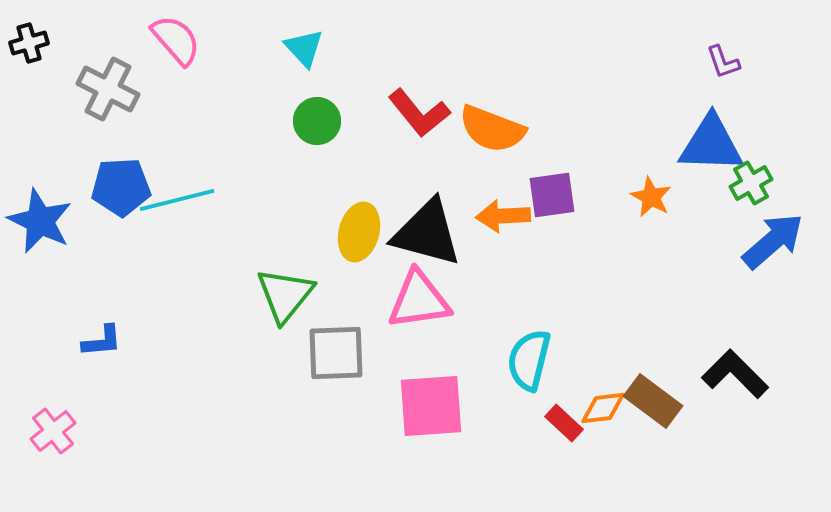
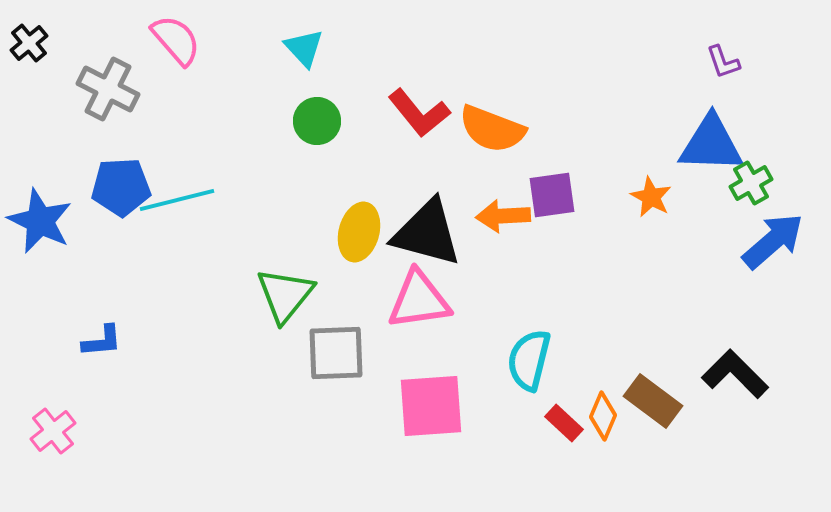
black cross: rotated 24 degrees counterclockwise
orange diamond: moved 8 px down; rotated 60 degrees counterclockwise
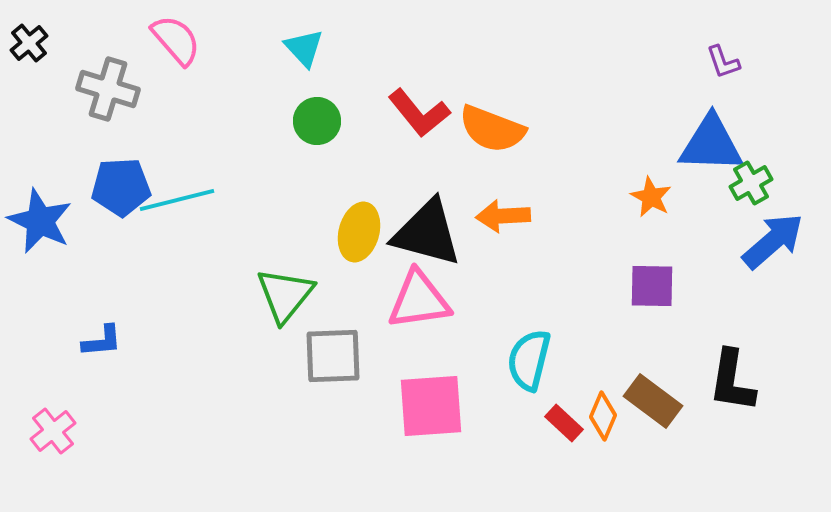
gray cross: rotated 10 degrees counterclockwise
purple square: moved 100 px right, 91 px down; rotated 9 degrees clockwise
gray square: moved 3 px left, 3 px down
black L-shape: moved 3 px left, 7 px down; rotated 126 degrees counterclockwise
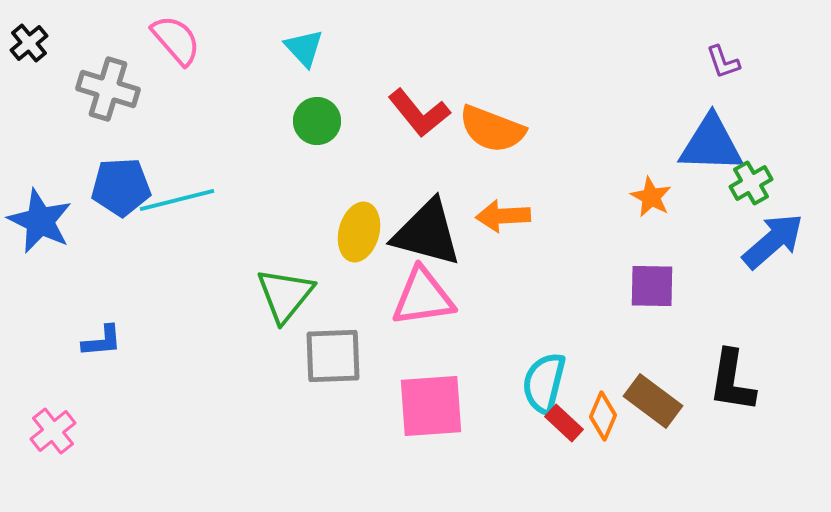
pink triangle: moved 4 px right, 3 px up
cyan semicircle: moved 15 px right, 23 px down
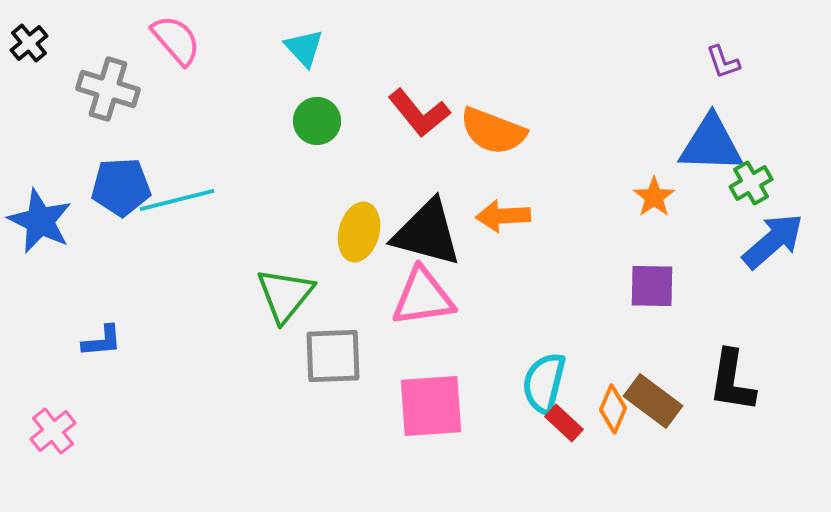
orange semicircle: moved 1 px right, 2 px down
orange star: moved 3 px right; rotated 9 degrees clockwise
orange diamond: moved 10 px right, 7 px up
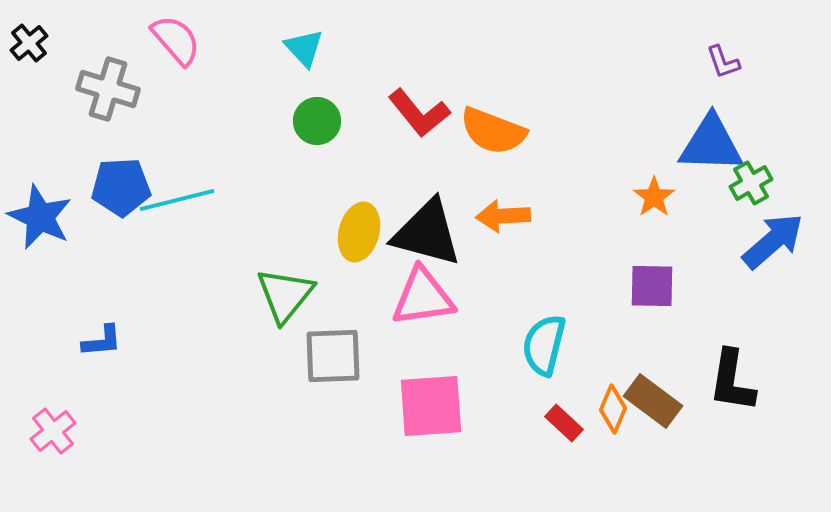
blue star: moved 4 px up
cyan semicircle: moved 38 px up
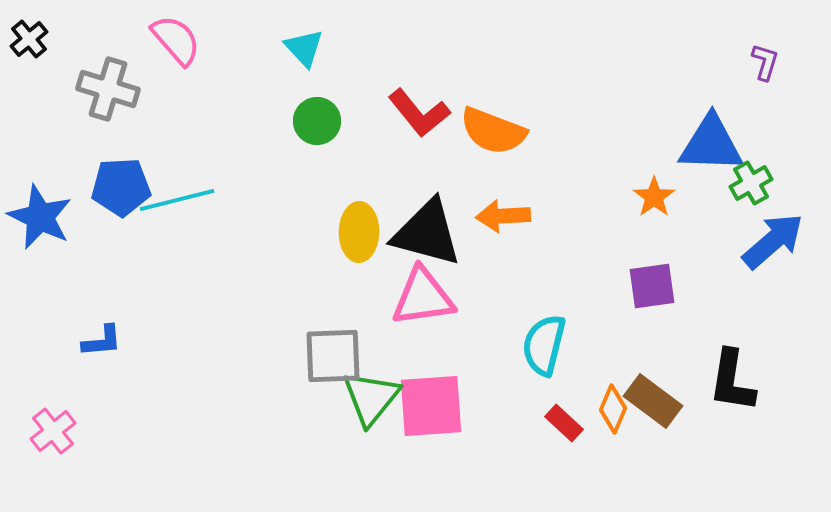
black cross: moved 4 px up
purple L-shape: moved 42 px right; rotated 144 degrees counterclockwise
yellow ellipse: rotated 14 degrees counterclockwise
purple square: rotated 9 degrees counterclockwise
green triangle: moved 86 px right, 103 px down
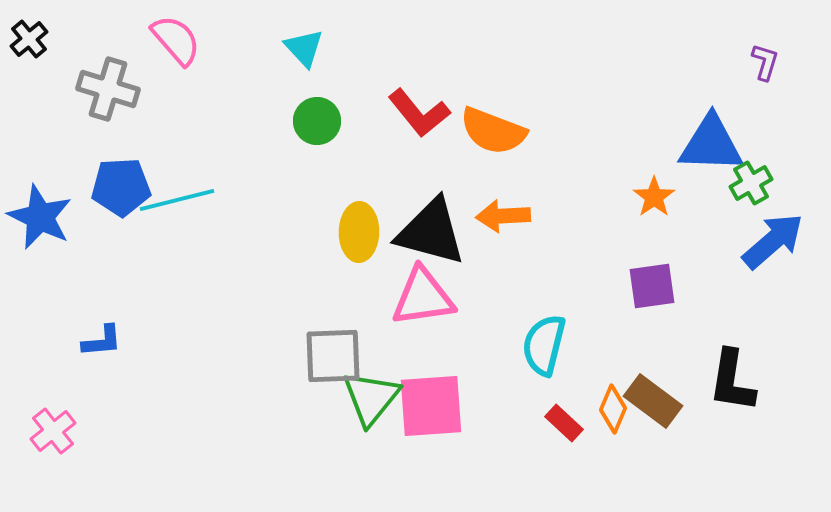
black triangle: moved 4 px right, 1 px up
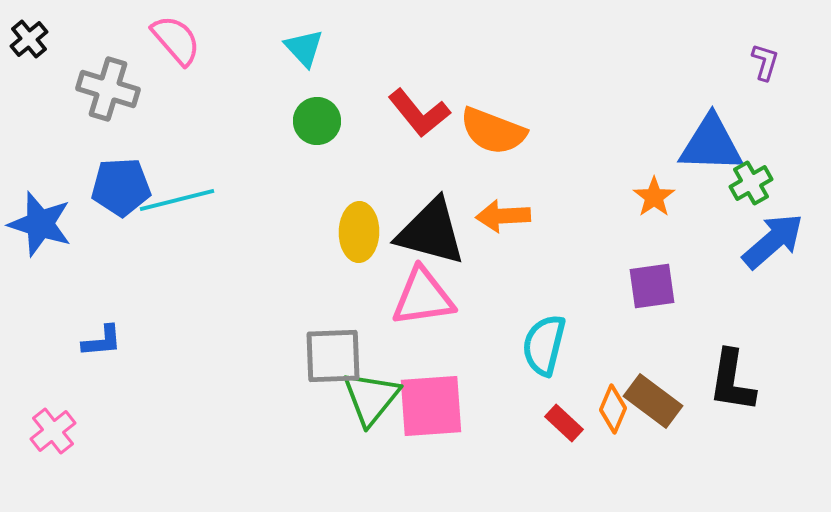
blue star: moved 7 px down; rotated 8 degrees counterclockwise
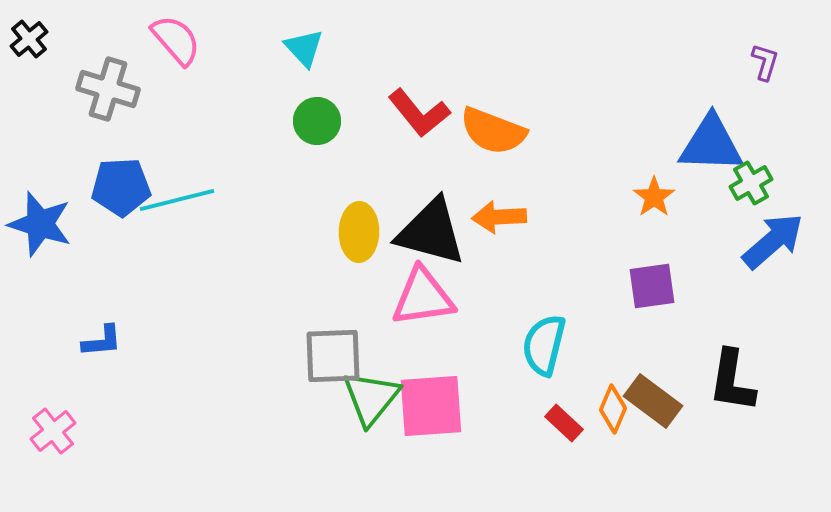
orange arrow: moved 4 px left, 1 px down
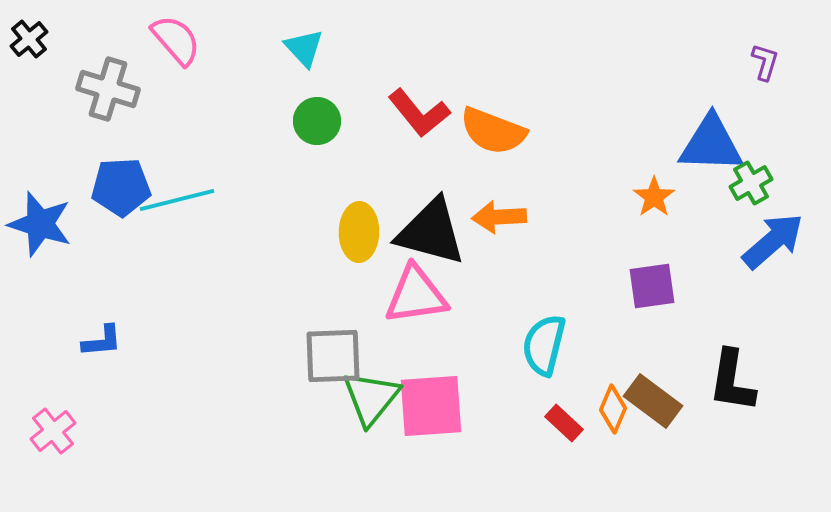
pink triangle: moved 7 px left, 2 px up
